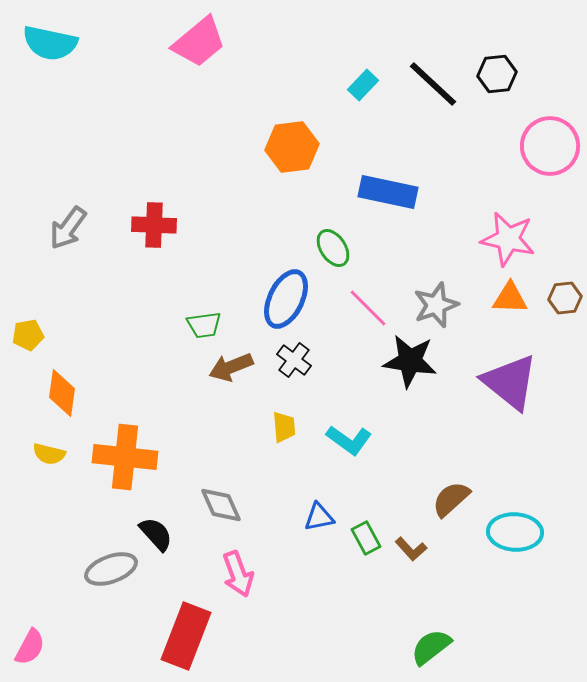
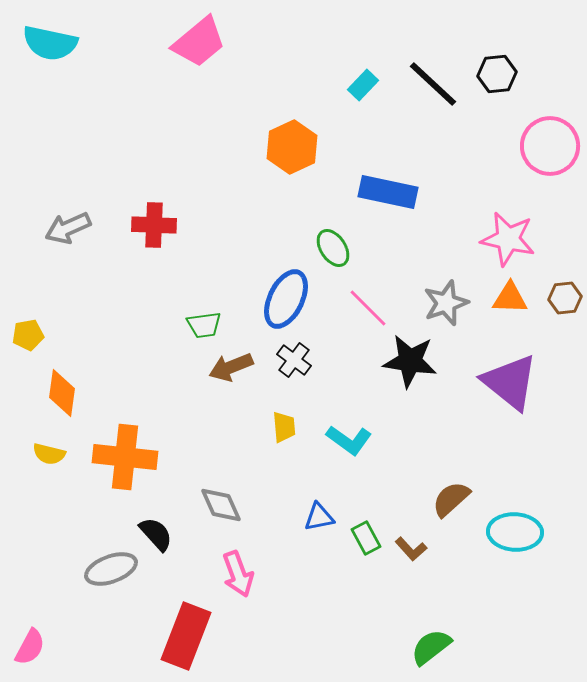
orange hexagon: rotated 18 degrees counterclockwise
gray arrow: rotated 30 degrees clockwise
gray star: moved 10 px right, 2 px up
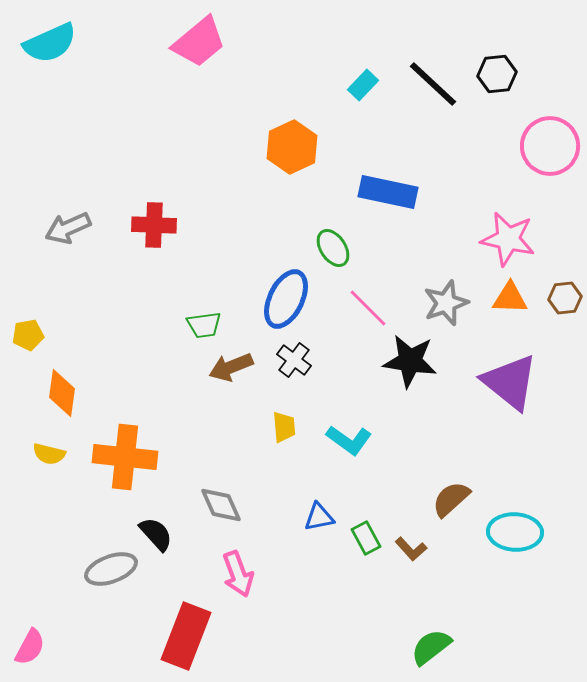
cyan semicircle: rotated 36 degrees counterclockwise
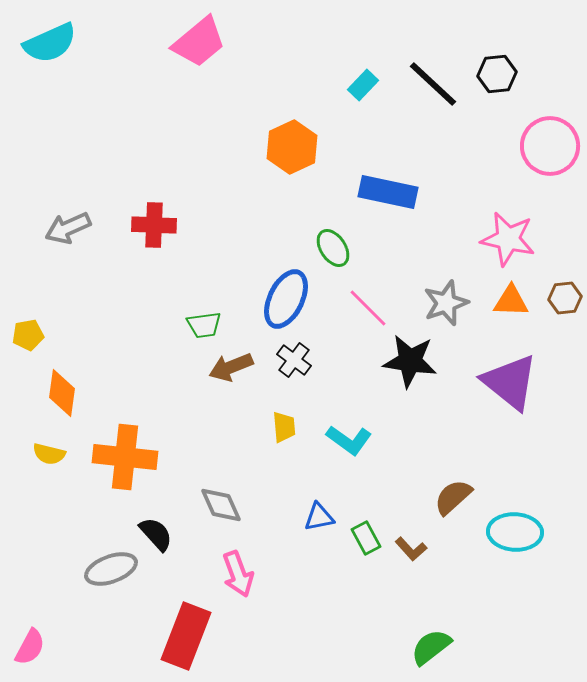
orange triangle: moved 1 px right, 3 px down
brown semicircle: moved 2 px right, 2 px up
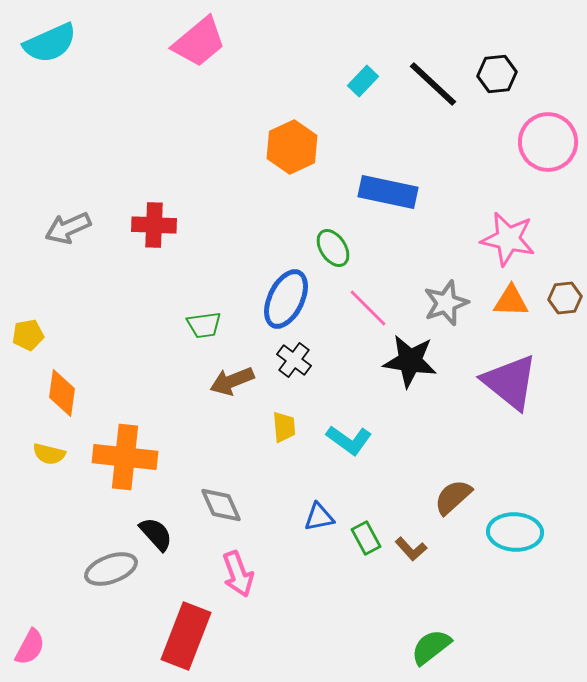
cyan rectangle: moved 4 px up
pink circle: moved 2 px left, 4 px up
brown arrow: moved 1 px right, 14 px down
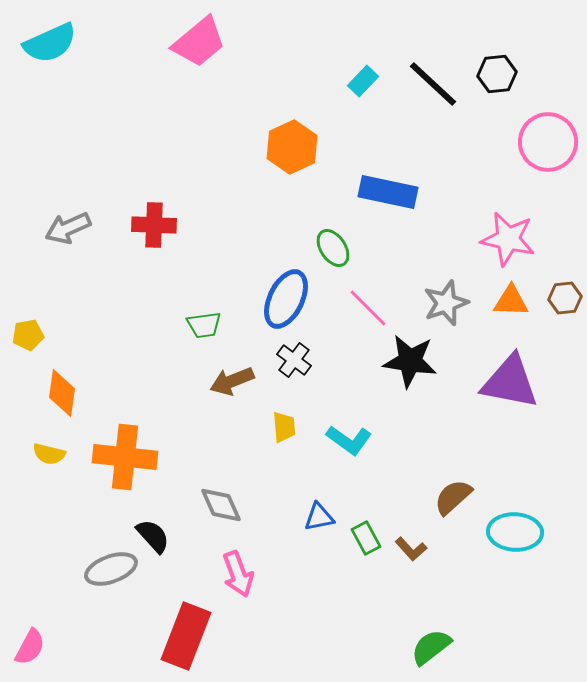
purple triangle: rotated 28 degrees counterclockwise
black semicircle: moved 3 px left, 2 px down
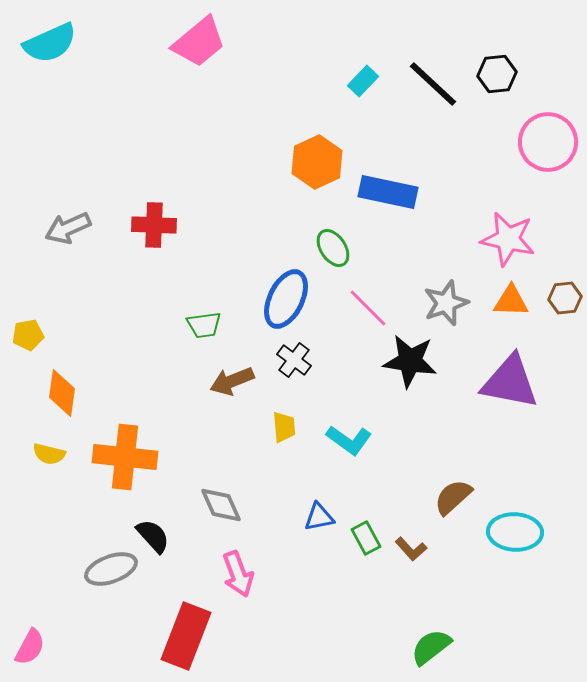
orange hexagon: moved 25 px right, 15 px down
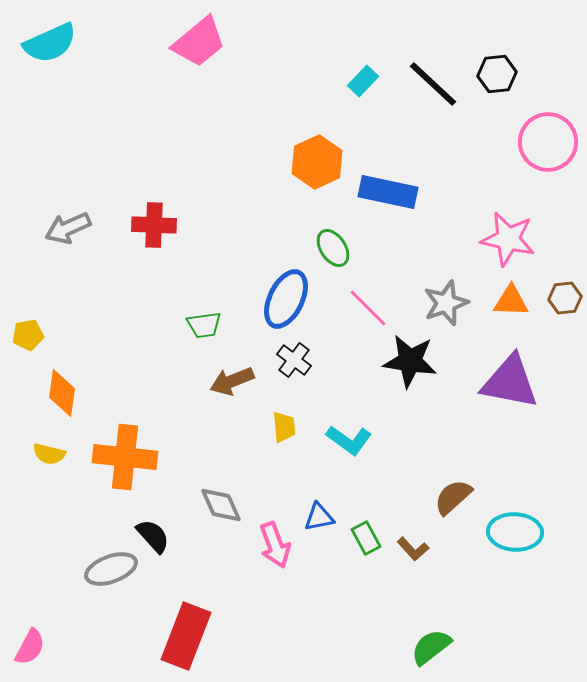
brown L-shape: moved 2 px right
pink arrow: moved 37 px right, 29 px up
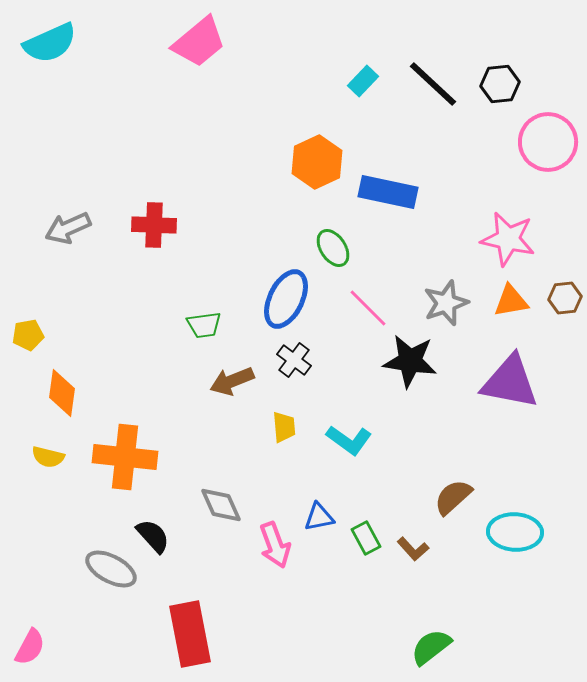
black hexagon: moved 3 px right, 10 px down
orange triangle: rotated 12 degrees counterclockwise
yellow semicircle: moved 1 px left, 3 px down
gray ellipse: rotated 48 degrees clockwise
red rectangle: moved 4 px right, 2 px up; rotated 32 degrees counterclockwise
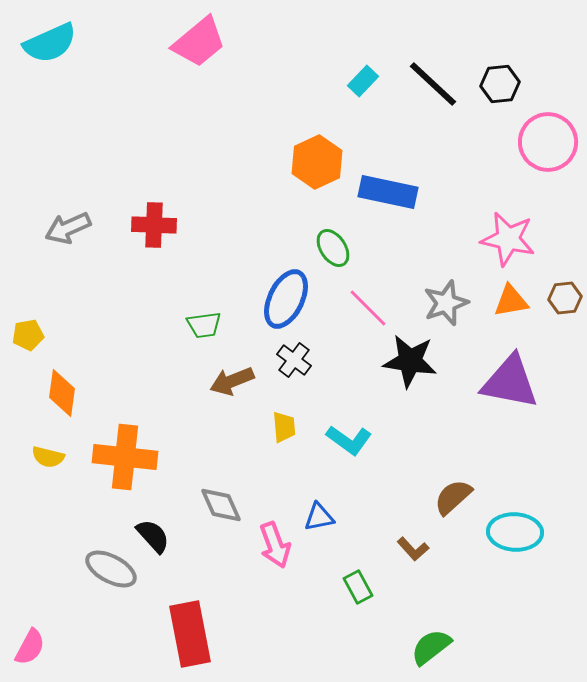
green rectangle: moved 8 px left, 49 px down
